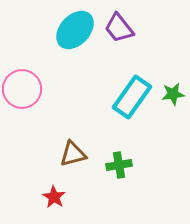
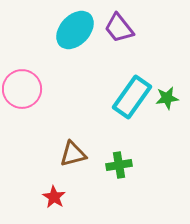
green star: moved 6 px left, 4 px down
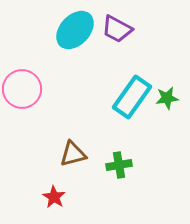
purple trapezoid: moved 2 px left, 1 px down; rotated 24 degrees counterclockwise
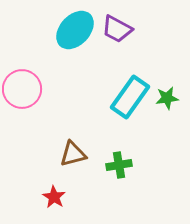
cyan rectangle: moved 2 px left
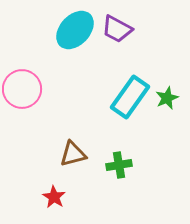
green star: rotated 15 degrees counterclockwise
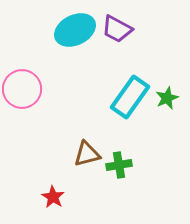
cyan ellipse: rotated 21 degrees clockwise
brown triangle: moved 14 px right
red star: moved 1 px left
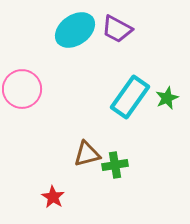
cyan ellipse: rotated 9 degrees counterclockwise
green cross: moved 4 px left
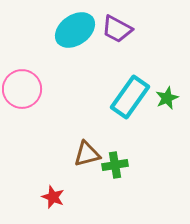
red star: rotated 10 degrees counterclockwise
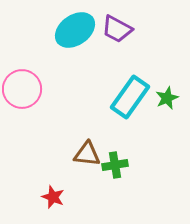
brown triangle: rotated 20 degrees clockwise
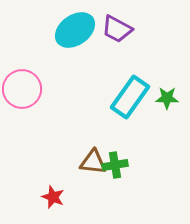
green star: rotated 25 degrees clockwise
brown triangle: moved 6 px right, 8 px down
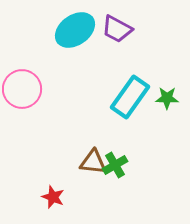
green cross: rotated 20 degrees counterclockwise
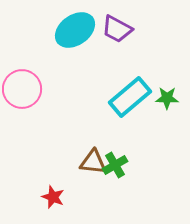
cyan rectangle: rotated 15 degrees clockwise
